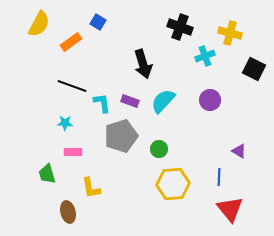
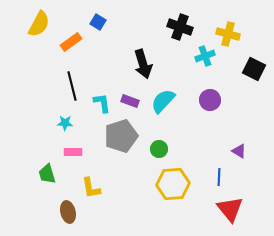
yellow cross: moved 2 px left, 1 px down
black line: rotated 56 degrees clockwise
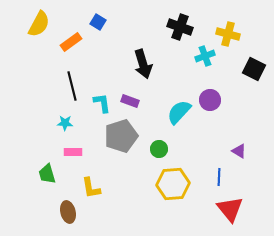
cyan semicircle: moved 16 px right, 11 px down
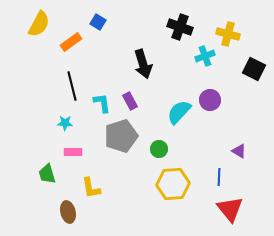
purple rectangle: rotated 42 degrees clockwise
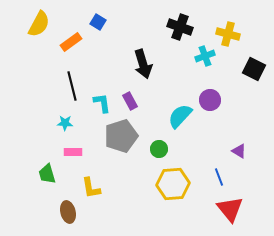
cyan semicircle: moved 1 px right, 4 px down
blue line: rotated 24 degrees counterclockwise
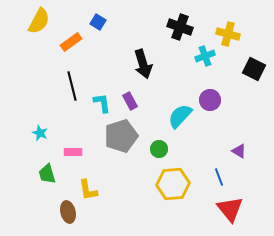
yellow semicircle: moved 3 px up
cyan star: moved 25 px left, 10 px down; rotated 21 degrees clockwise
yellow L-shape: moved 3 px left, 2 px down
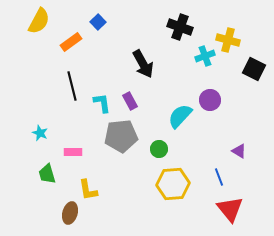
blue square: rotated 14 degrees clockwise
yellow cross: moved 6 px down
black arrow: rotated 12 degrees counterclockwise
gray pentagon: rotated 12 degrees clockwise
brown ellipse: moved 2 px right, 1 px down; rotated 30 degrees clockwise
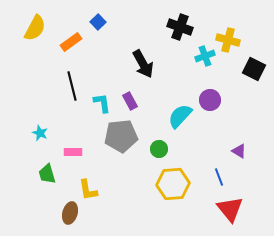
yellow semicircle: moved 4 px left, 7 px down
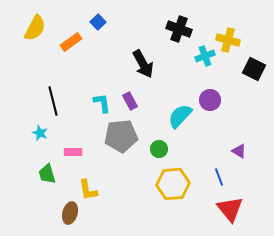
black cross: moved 1 px left, 2 px down
black line: moved 19 px left, 15 px down
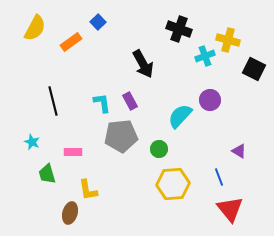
cyan star: moved 8 px left, 9 px down
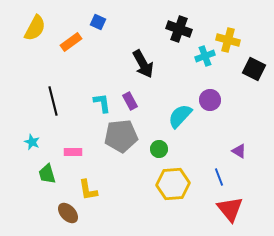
blue square: rotated 21 degrees counterclockwise
brown ellipse: moved 2 px left; rotated 60 degrees counterclockwise
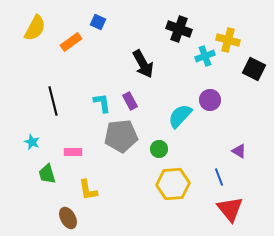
brown ellipse: moved 5 px down; rotated 15 degrees clockwise
